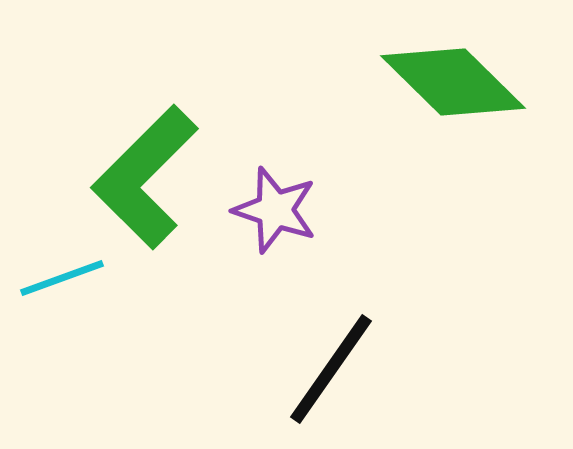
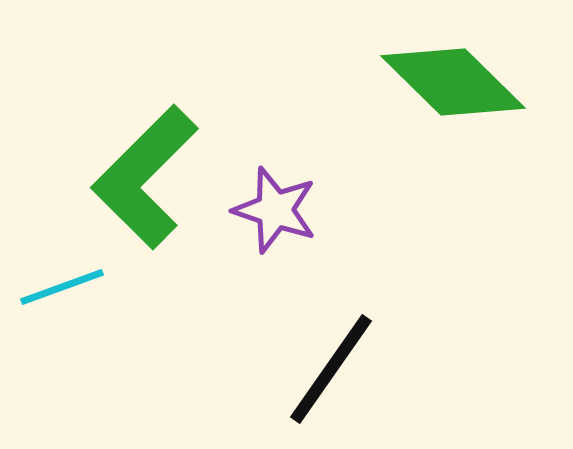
cyan line: moved 9 px down
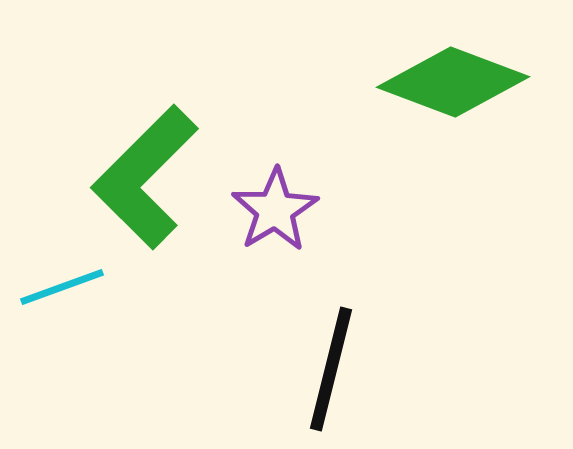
green diamond: rotated 24 degrees counterclockwise
purple star: rotated 22 degrees clockwise
black line: rotated 21 degrees counterclockwise
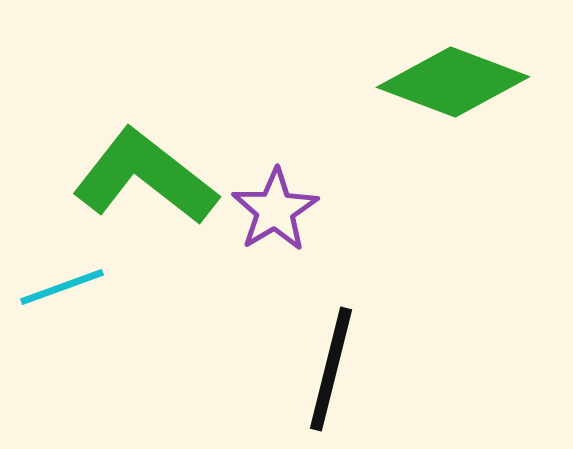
green L-shape: rotated 83 degrees clockwise
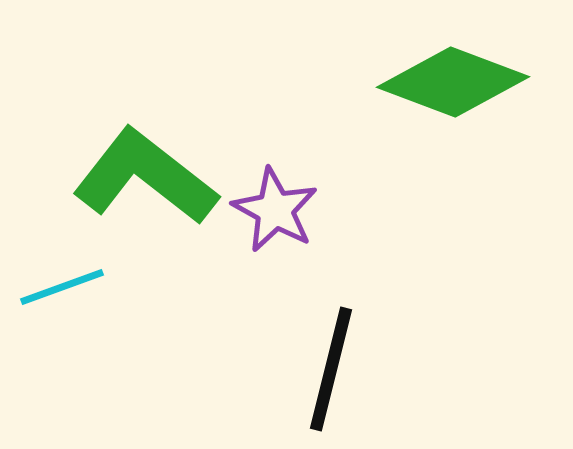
purple star: rotated 12 degrees counterclockwise
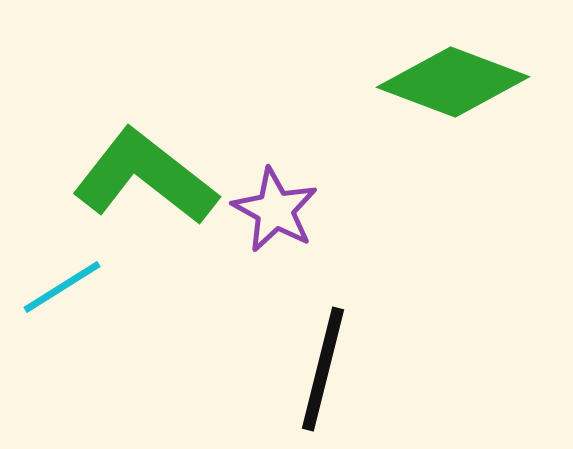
cyan line: rotated 12 degrees counterclockwise
black line: moved 8 px left
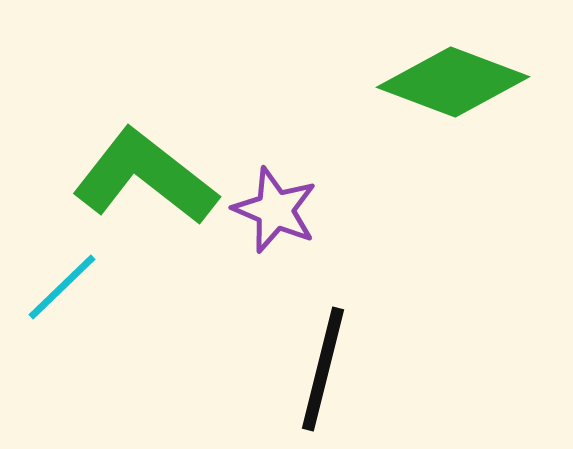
purple star: rotated 6 degrees counterclockwise
cyan line: rotated 12 degrees counterclockwise
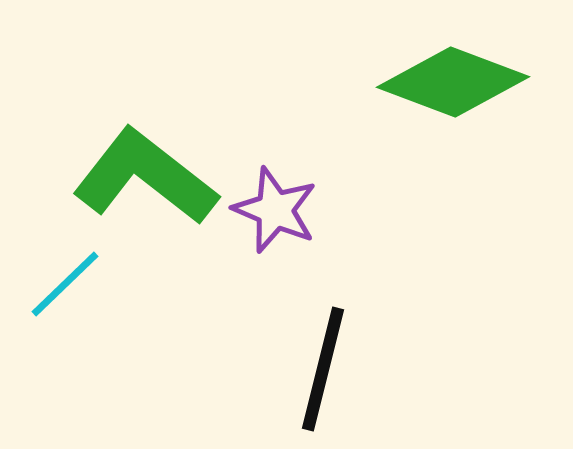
cyan line: moved 3 px right, 3 px up
